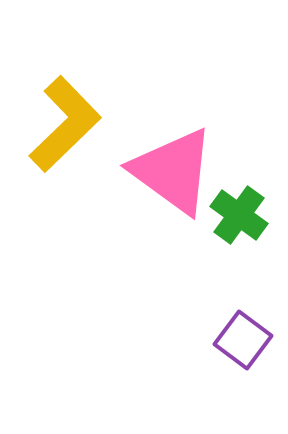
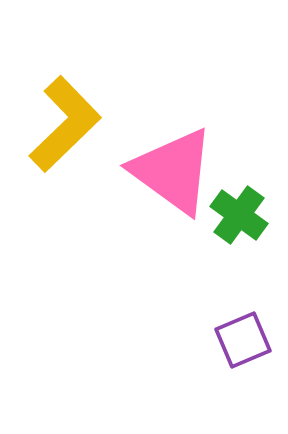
purple square: rotated 30 degrees clockwise
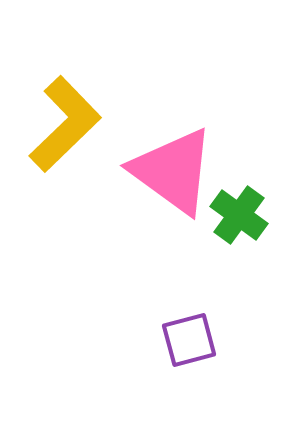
purple square: moved 54 px left; rotated 8 degrees clockwise
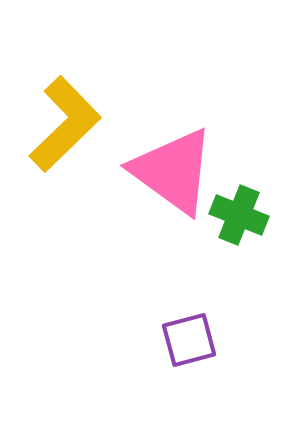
green cross: rotated 14 degrees counterclockwise
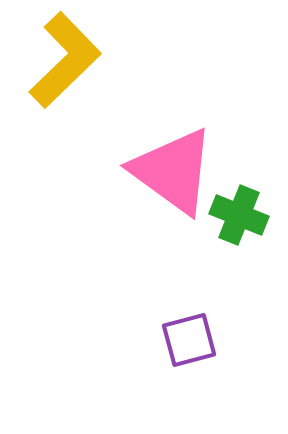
yellow L-shape: moved 64 px up
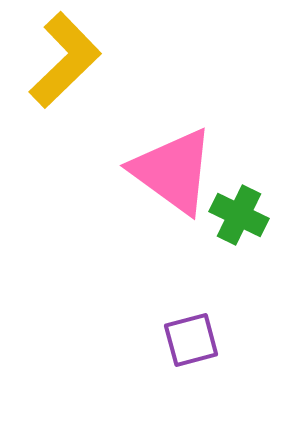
green cross: rotated 4 degrees clockwise
purple square: moved 2 px right
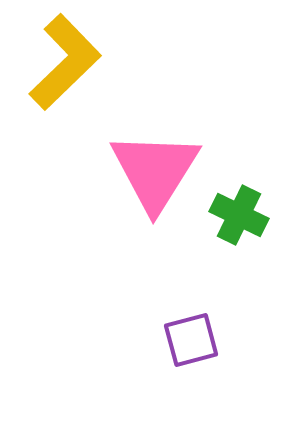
yellow L-shape: moved 2 px down
pink triangle: moved 18 px left; rotated 26 degrees clockwise
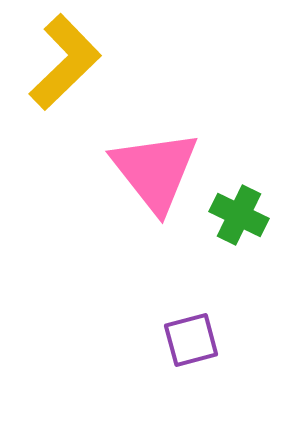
pink triangle: rotated 10 degrees counterclockwise
